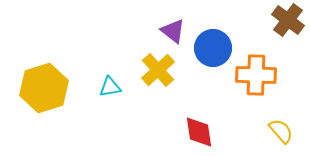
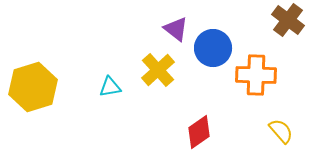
purple triangle: moved 3 px right, 2 px up
yellow hexagon: moved 11 px left, 1 px up
red diamond: rotated 64 degrees clockwise
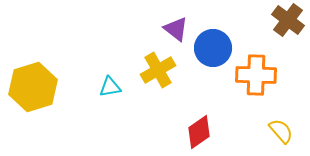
yellow cross: rotated 12 degrees clockwise
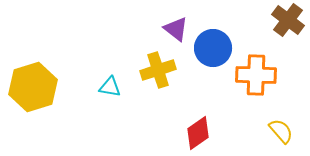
yellow cross: rotated 12 degrees clockwise
cyan triangle: rotated 20 degrees clockwise
red diamond: moved 1 px left, 1 px down
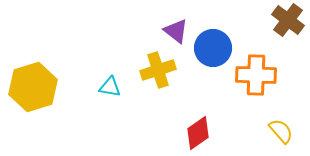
purple triangle: moved 2 px down
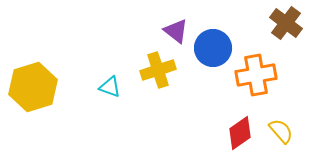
brown cross: moved 2 px left, 3 px down
orange cross: rotated 12 degrees counterclockwise
cyan triangle: rotated 10 degrees clockwise
red diamond: moved 42 px right
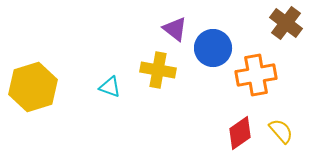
purple triangle: moved 1 px left, 2 px up
yellow cross: rotated 28 degrees clockwise
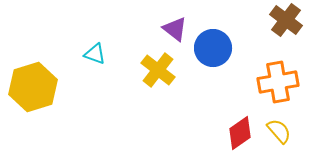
brown cross: moved 3 px up
yellow cross: rotated 28 degrees clockwise
orange cross: moved 22 px right, 7 px down
cyan triangle: moved 15 px left, 33 px up
yellow semicircle: moved 2 px left
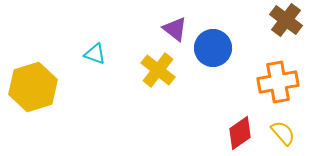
yellow semicircle: moved 4 px right, 2 px down
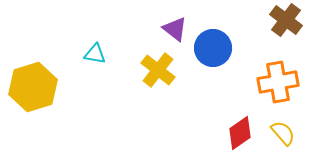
cyan triangle: rotated 10 degrees counterclockwise
